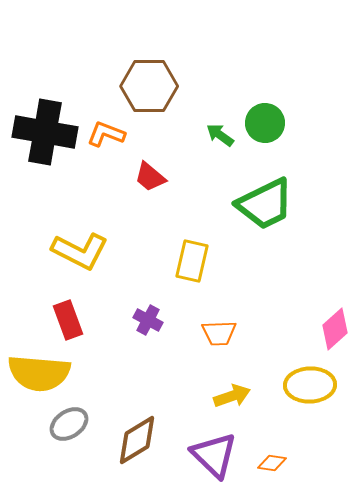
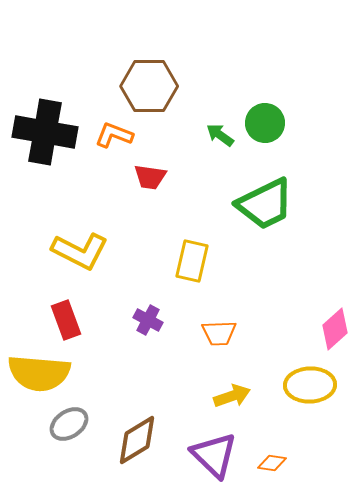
orange L-shape: moved 8 px right, 1 px down
red trapezoid: rotated 32 degrees counterclockwise
red rectangle: moved 2 px left
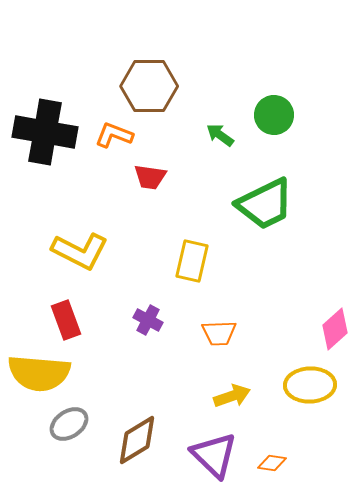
green circle: moved 9 px right, 8 px up
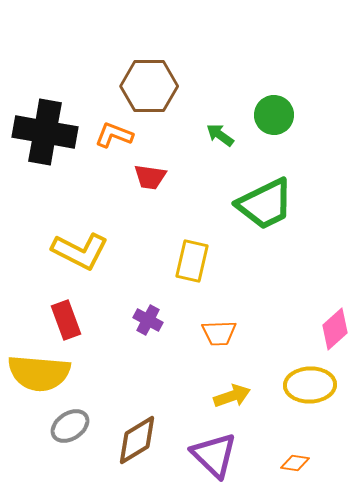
gray ellipse: moved 1 px right, 2 px down
orange diamond: moved 23 px right
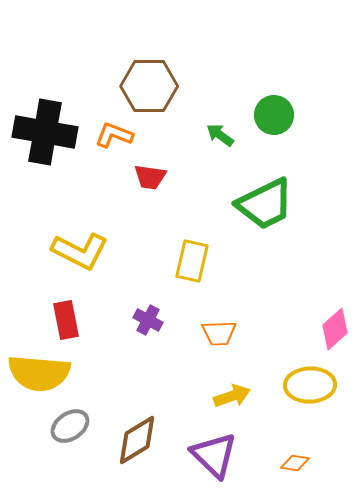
red rectangle: rotated 9 degrees clockwise
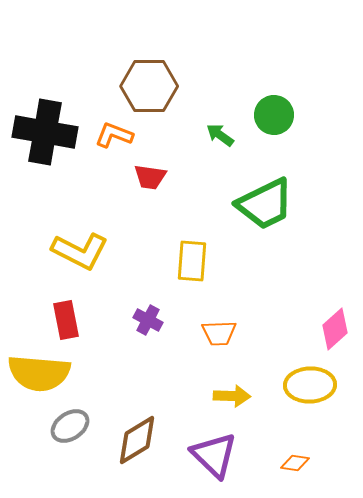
yellow rectangle: rotated 9 degrees counterclockwise
yellow arrow: rotated 21 degrees clockwise
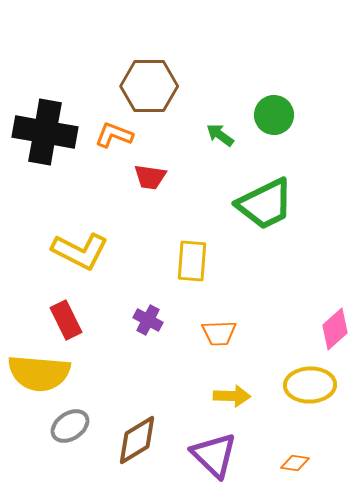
red rectangle: rotated 15 degrees counterclockwise
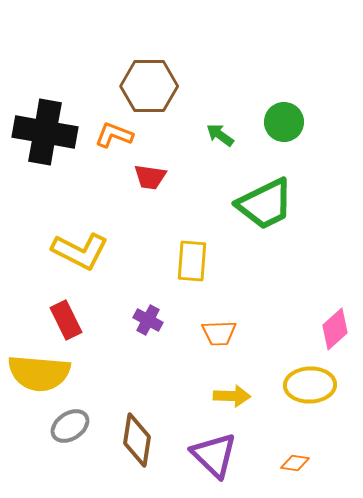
green circle: moved 10 px right, 7 px down
brown diamond: rotated 50 degrees counterclockwise
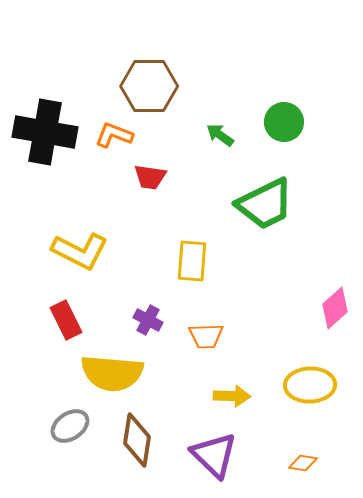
pink diamond: moved 21 px up
orange trapezoid: moved 13 px left, 3 px down
yellow semicircle: moved 73 px right
orange diamond: moved 8 px right
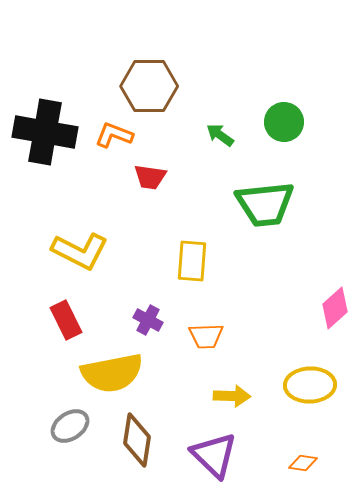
green trapezoid: rotated 20 degrees clockwise
yellow semicircle: rotated 16 degrees counterclockwise
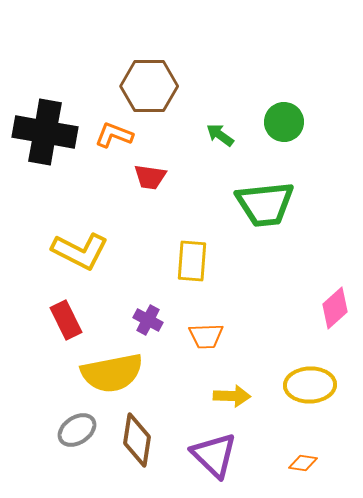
gray ellipse: moved 7 px right, 4 px down
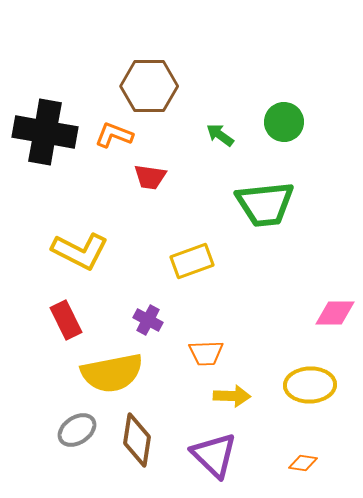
yellow rectangle: rotated 66 degrees clockwise
pink diamond: moved 5 px down; rotated 42 degrees clockwise
orange trapezoid: moved 17 px down
